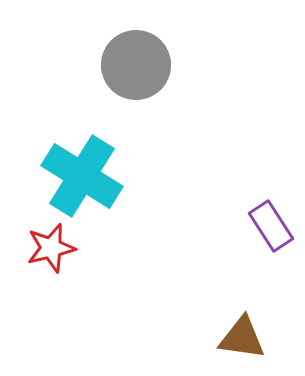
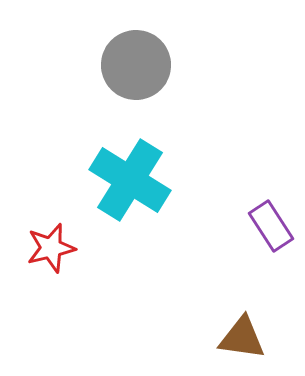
cyan cross: moved 48 px right, 4 px down
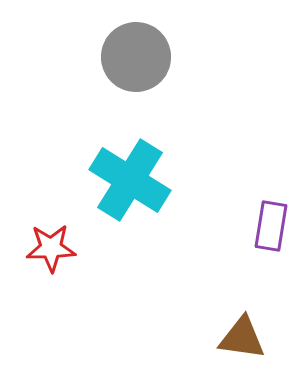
gray circle: moved 8 px up
purple rectangle: rotated 42 degrees clockwise
red star: rotated 12 degrees clockwise
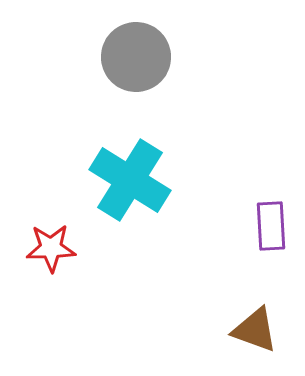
purple rectangle: rotated 12 degrees counterclockwise
brown triangle: moved 13 px right, 8 px up; rotated 12 degrees clockwise
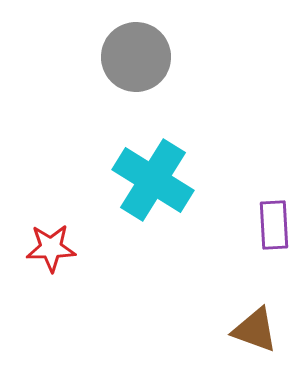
cyan cross: moved 23 px right
purple rectangle: moved 3 px right, 1 px up
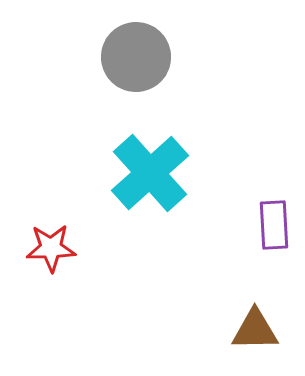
cyan cross: moved 3 px left, 7 px up; rotated 16 degrees clockwise
brown triangle: rotated 21 degrees counterclockwise
